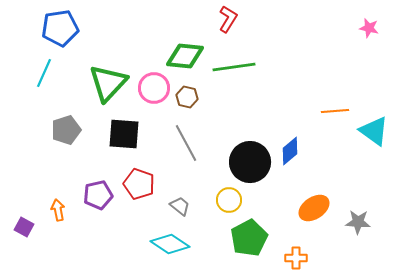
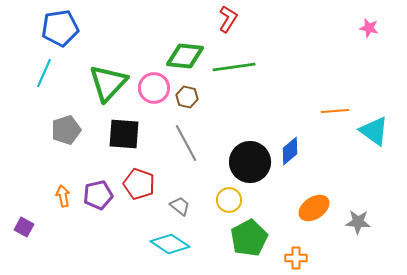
orange arrow: moved 5 px right, 14 px up
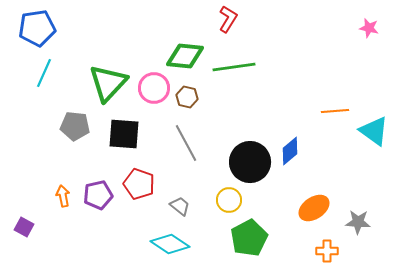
blue pentagon: moved 23 px left
gray pentagon: moved 9 px right, 4 px up; rotated 24 degrees clockwise
orange cross: moved 31 px right, 7 px up
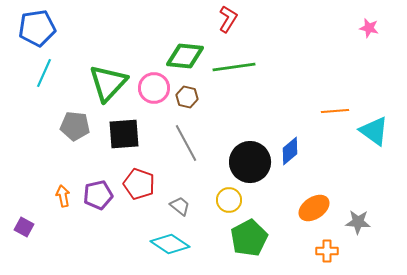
black square: rotated 8 degrees counterclockwise
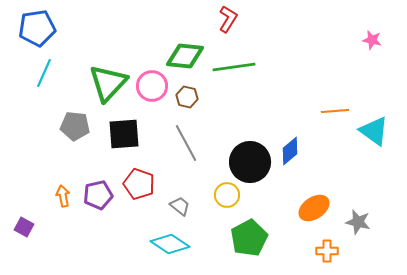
pink star: moved 3 px right, 12 px down
pink circle: moved 2 px left, 2 px up
yellow circle: moved 2 px left, 5 px up
gray star: rotated 10 degrees clockwise
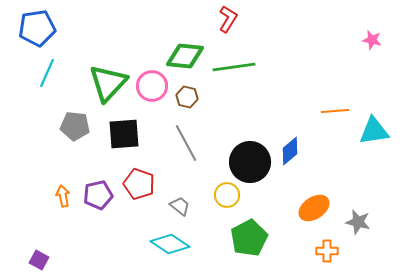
cyan line: moved 3 px right
cyan triangle: rotated 44 degrees counterclockwise
purple square: moved 15 px right, 33 px down
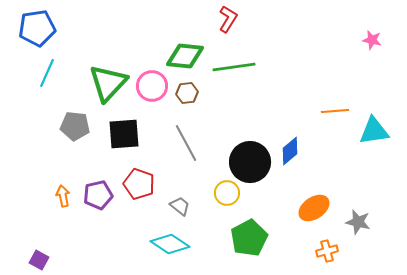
brown hexagon: moved 4 px up; rotated 20 degrees counterclockwise
yellow circle: moved 2 px up
orange cross: rotated 15 degrees counterclockwise
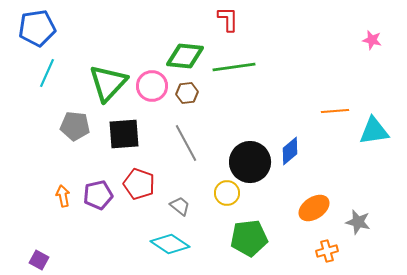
red L-shape: rotated 32 degrees counterclockwise
green pentagon: rotated 21 degrees clockwise
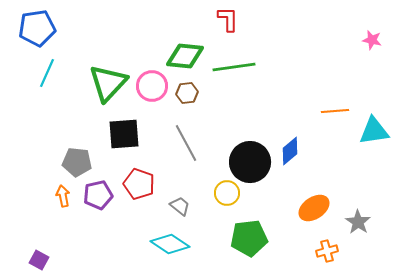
gray pentagon: moved 2 px right, 36 px down
gray star: rotated 20 degrees clockwise
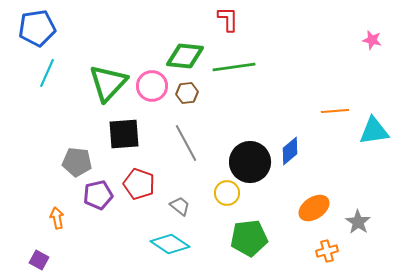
orange arrow: moved 6 px left, 22 px down
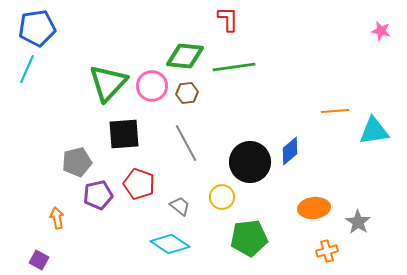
pink star: moved 9 px right, 9 px up
cyan line: moved 20 px left, 4 px up
gray pentagon: rotated 20 degrees counterclockwise
yellow circle: moved 5 px left, 4 px down
orange ellipse: rotated 28 degrees clockwise
